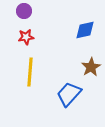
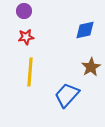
blue trapezoid: moved 2 px left, 1 px down
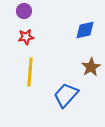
blue trapezoid: moved 1 px left
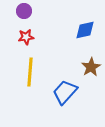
blue trapezoid: moved 1 px left, 3 px up
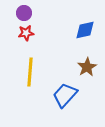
purple circle: moved 2 px down
red star: moved 4 px up
brown star: moved 4 px left
blue trapezoid: moved 3 px down
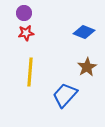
blue diamond: moved 1 px left, 2 px down; rotated 35 degrees clockwise
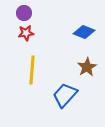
yellow line: moved 2 px right, 2 px up
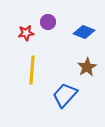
purple circle: moved 24 px right, 9 px down
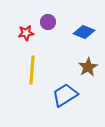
brown star: moved 1 px right
blue trapezoid: rotated 16 degrees clockwise
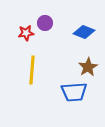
purple circle: moved 3 px left, 1 px down
blue trapezoid: moved 9 px right, 3 px up; rotated 152 degrees counterclockwise
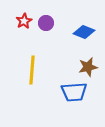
purple circle: moved 1 px right
red star: moved 2 px left, 12 px up; rotated 21 degrees counterclockwise
brown star: rotated 18 degrees clockwise
